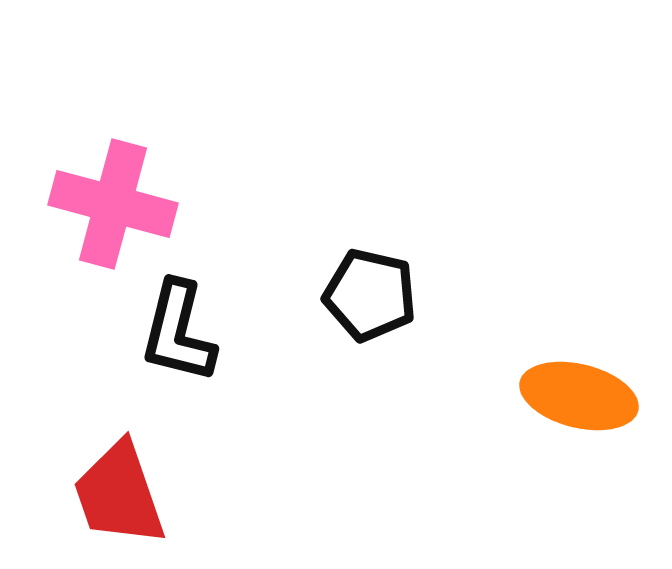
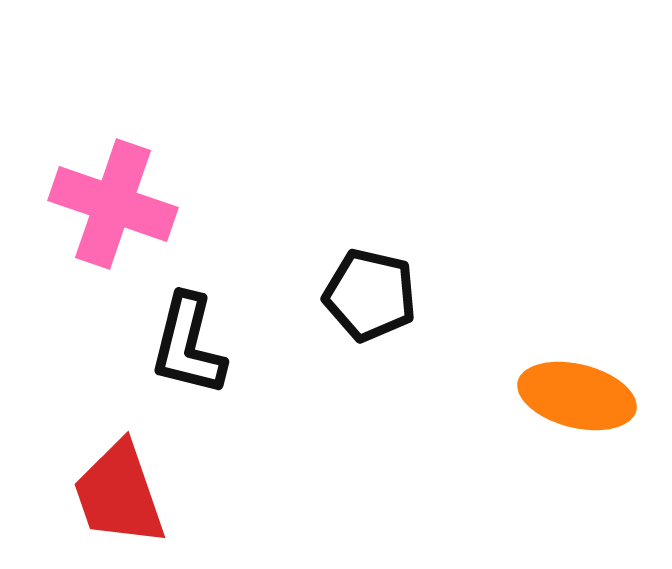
pink cross: rotated 4 degrees clockwise
black L-shape: moved 10 px right, 13 px down
orange ellipse: moved 2 px left
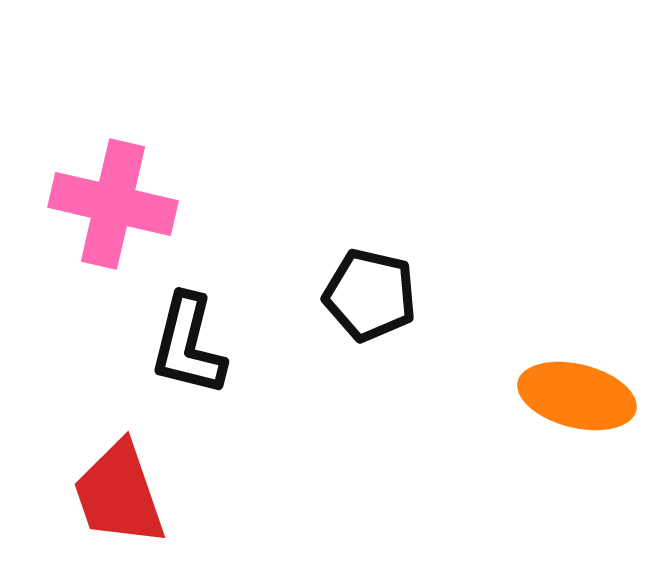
pink cross: rotated 6 degrees counterclockwise
